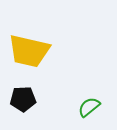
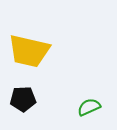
green semicircle: rotated 15 degrees clockwise
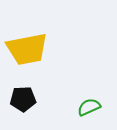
yellow trapezoid: moved 2 px left, 2 px up; rotated 24 degrees counterclockwise
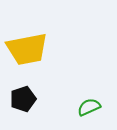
black pentagon: rotated 15 degrees counterclockwise
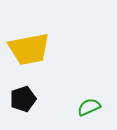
yellow trapezoid: moved 2 px right
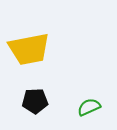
black pentagon: moved 12 px right, 2 px down; rotated 15 degrees clockwise
